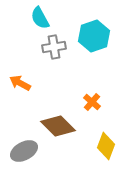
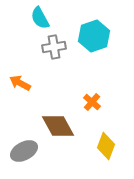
brown diamond: rotated 16 degrees clockwise
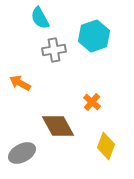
gray cross: moved 3 px down
gray ellipse: moved 2 px left, 2 px down
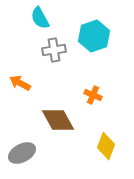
orange cross: moved 1 px right, 7 px up; rotated 18 degrees counterclockwise
brown diamond: moved 6 px up
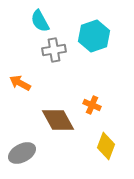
cyan semicircle: moved 3 px down
orange cross: moved 1 px left, 10 px down
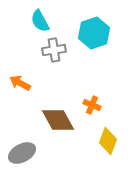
cyan hexagon: moved 3 px up
yellow diamond: moved 2 px right, 5 px up
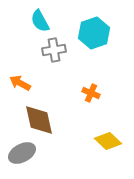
orange cross: moved 1 px left, 12 px up
brown diamond: moved 19 px left; rotated 16 degrees clockwise
yellow diamond: rotated 68 degrees counterclockwise
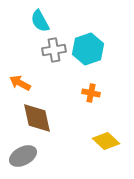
cyan hexagon: moved 6 px left, 16 px down
orange cross: rotated 12 degrees counterclockwise
brown diamond: moved 2 px left, 2 px up
yellow diamond: moved 2 px left
gray ellipse: moved 1 px right, 3 px down
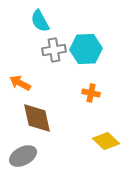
cyan hexagon: moved 2 px left; rotated 16 degrees clockwise
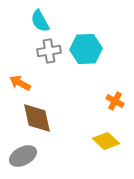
gray cross: moved 5 px left, 1 px down
orange cross: moved 24 px right, 8 px down; rotated 18 degrees clockwise
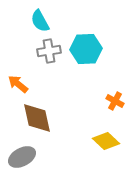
orange arrow: moved 2 px left, 1 px down; rotated 10 degrees clockwise
gray ellipse: moved 1 px left, 1 px down
